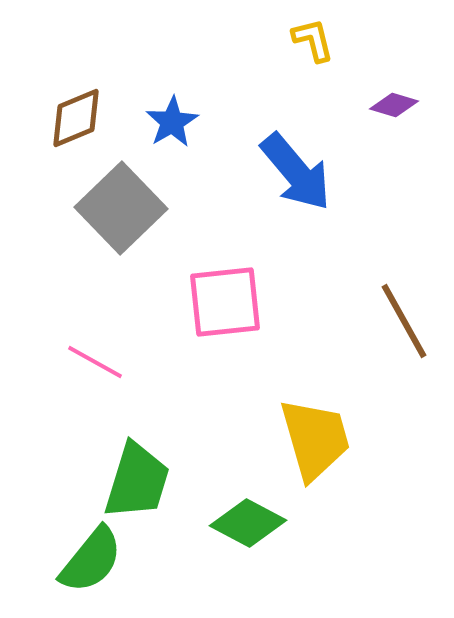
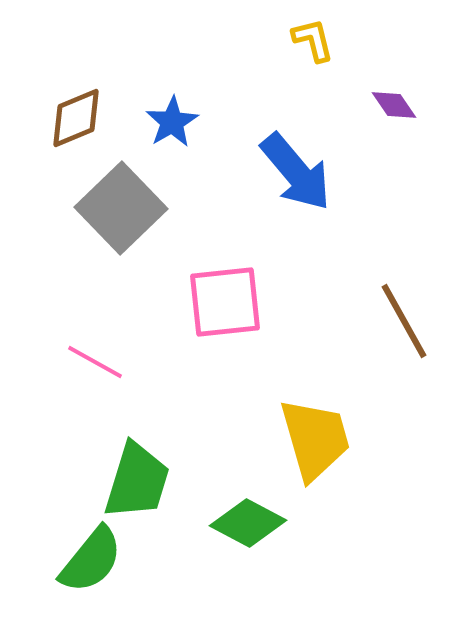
purple diamond: rotated 39 degrees clockwise
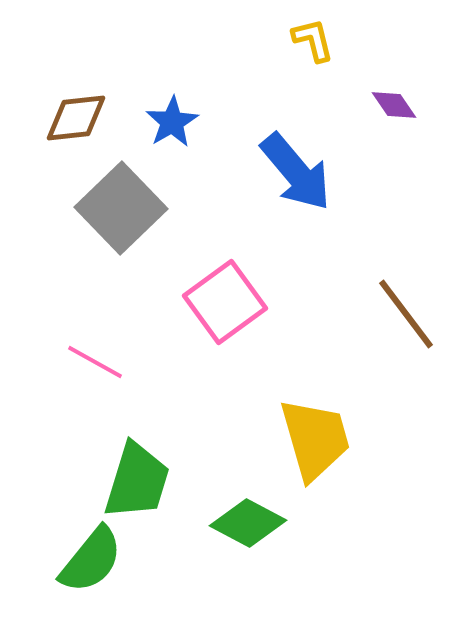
brown diamond: rotated 16 degrees clockwise
pink square: rotated 30 degrees counterclockwise
brown line: moved 2 px right, 7 px up; rotated 8 degrees counterclockwise
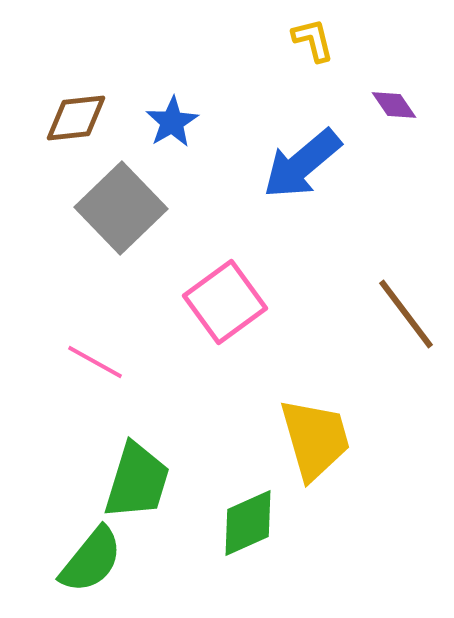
blue arrow: moved 6 px right, 8 px up; rotated 90 degrees clockwise
green diamond: rotated 52 degrees counterclockwise
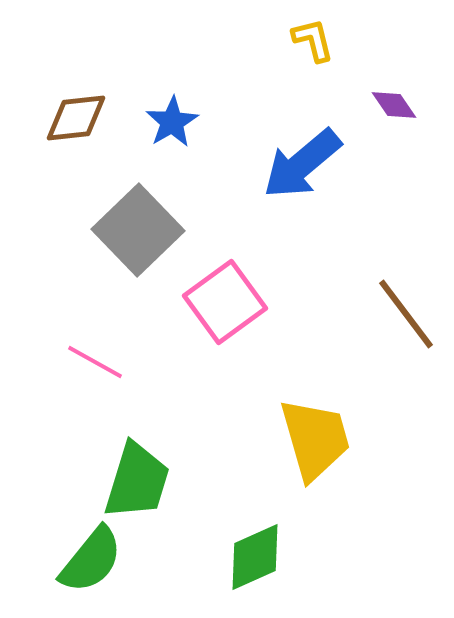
gray square: moved 17 px right, 22 px down
green diamond: moved 7 px right, 34 px down
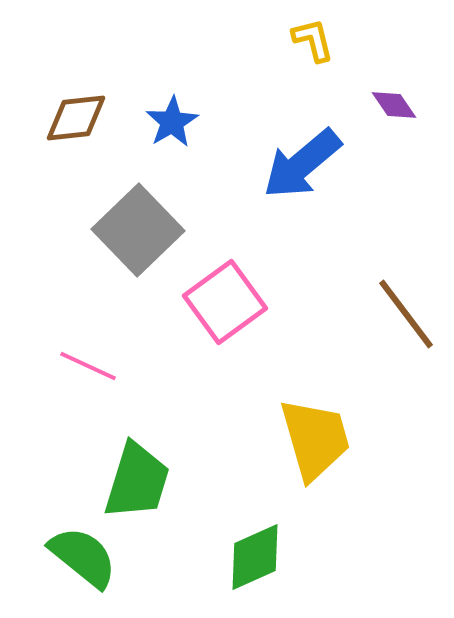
pink line: moved 7 px left, 4 px down; rotated 4 degrees counterclockwise
green semicircle: moved 8 px left, 3 px up; rotated 90 degrees counterclockwise
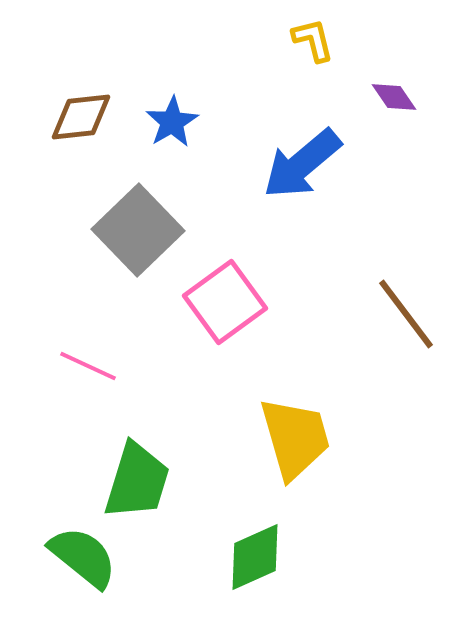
purple diamond: moved 8 px up
brown diamond: moved 5 px right, 1 px up
yellow trapezoid: moved 20 px left, 1 px up
